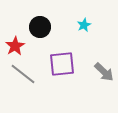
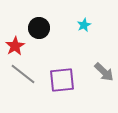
black circle: moved 1 px left, 1 px down
purple square: moved 16 px down
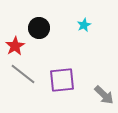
gray arrow: moved 23 px down
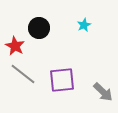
red star: rotated 12 degrees counterclockwise
gray arrow: moved 1 px left, 3 px up
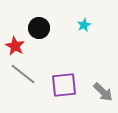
purple square: moved 2 px right, 5 px down
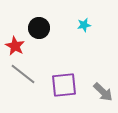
cyan star: rotated 16 degrees clockwise
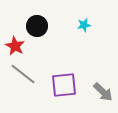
black circle: moved 2 px left, 2 px up
